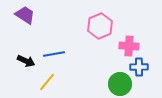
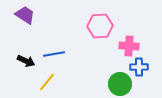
pink hexagon: rotated 20 degrees clockwise
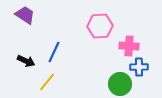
blue line: moved 2 px up; rotated 55 degrees counterclockwise
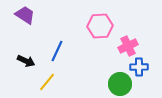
pink cross: moved 1 px left; rotated 30 degrees counterclockwise
blue line: moved 3 px right, 1 px up
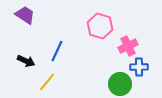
pink hexagon: rotated 20 degrees clockwise
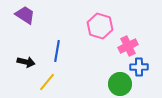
blue line: rotated 15 degrees counterclockwise
black arrow: moved 1 px down; rotated 12 degrees counterclockwise
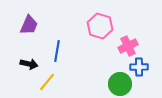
purple trapezoid: moved 4 px right, 10 px down; rotated 80 degrees clockwise
black arrow: moved 3 px right, 2 px down
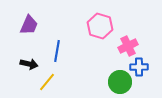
green circle: moved 2 px up
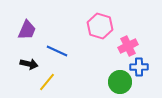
purple trapezoid: moved 2 px left, 5 px down
blue line: rotated 75 degrees counterclockwise
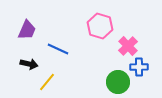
pink cross: rotated 18 degrees counterclockwise
blue line: moved 1 px right, 2 px up
green circle: moved 2 px left
